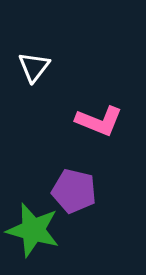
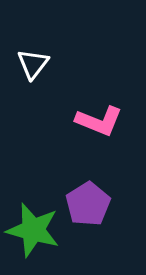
white triangle: moved 1 px left, 3 px up
purple pentagon: moved 14 px right, 13 px down; rotated 27 degrees clockwise
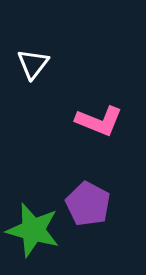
purple pentagon: rotated 12 degrees counterclockwise
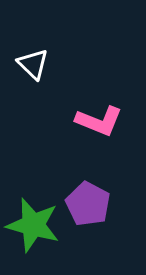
white triangle: rotated 24 degrees counterclockwise
green star: moved 5 px up
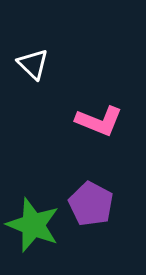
purple pentagon: moved 3 px right
green star: rotated 6 degrees clockwise
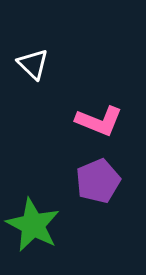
purple pentagon: moved 7 px right, 23 px up; rotated 21 degrees clockwise
green star: rotated 6 degrees clockwise
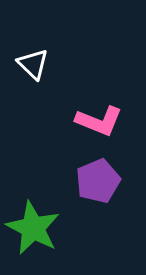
green star: moved 3 px down
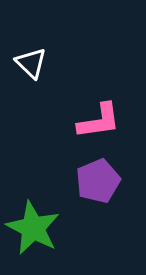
white triangle: moved 2 px left, 1 px up
pink L-shape: rotated 30 degrees counterclockwise
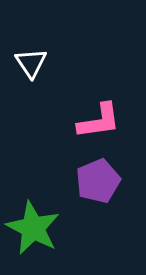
white triangle: rotated 12 degrees clockwise
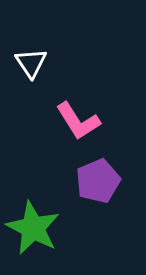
pink L-shape: moved 21 px left; rotated 66 degrees clockwise
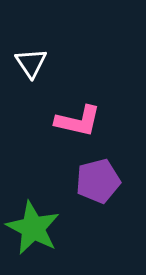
pink L-shape: rotated 45 degrees counterclockwise
purple pentagon: rotated 9 degrees clockwise
